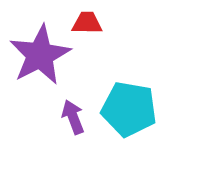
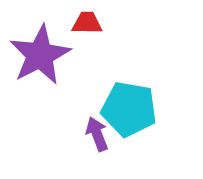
purple arrow: moved 24 px right, 17 px down
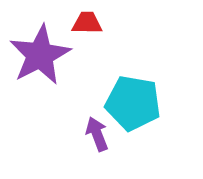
cyan pentagon: moved 4 px right, 6 px up
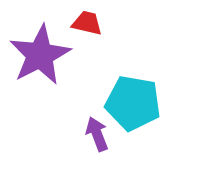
red trapezoid: rotated 12 degrees clockwise
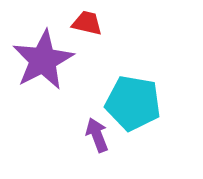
purple star: moved 3 px right, 5 px down
purple arrow: moved 1 px down
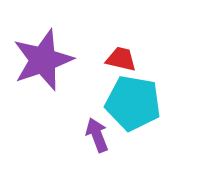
red trapezoid: moved 34 px right, 36 px down
purple star: rotated 8 degrees clockwise
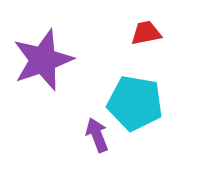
red trapezoid: moved 25 px right, 26 px up; rotated 24 degrees counterclockwise
cyan pentagon: moved 2 px right
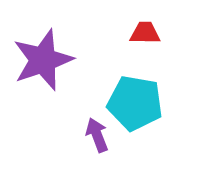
red trapezoid: moved 1 px left; rotated 12 degrees clockwise
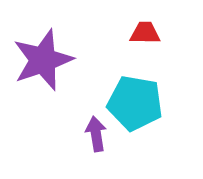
purple arrow: moved 1 px left, 1 px up; rotated 12 degrees clockwise
